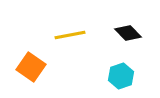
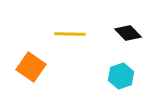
yellow line: moved 1 px up; rotated 12 degrees clockwise
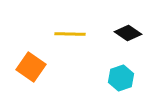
black diamond: rotated 12 degrees counterclockwise
cyan hexagon: moved 2 px down
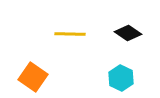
orange square: moved 2 px right, 10 px down
cyan hexagon: rotated 15 degrees counterclockwise
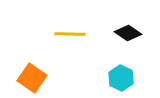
orange square: moved 1 px left, 1 px down
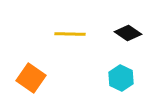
orange square: moved 1 px left
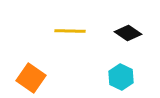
yellow line: moved 3 px up
cyan hexagon: moved 1 px up
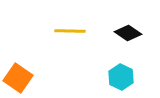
orange square: moved 13 px left
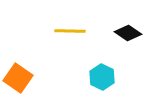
cyan hexagon: moved 19 px left
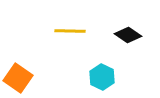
black diamond: moved 2 px down
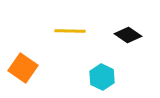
orange square: moved 5 px right, 10 px up
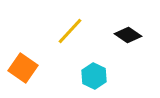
yellow line: rotated 48 degrees counterclockwise
cyan hexagon: moved 8 px left, 1 px up
